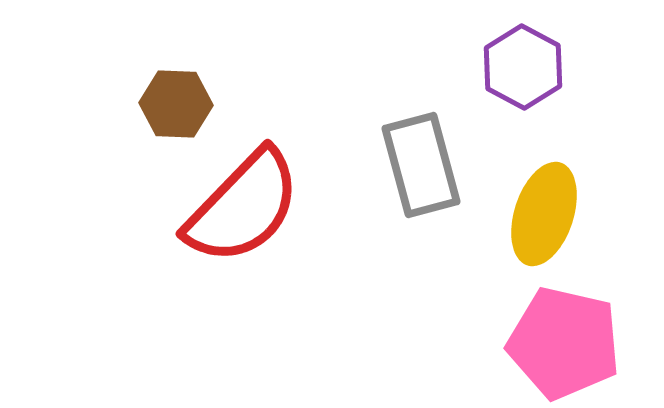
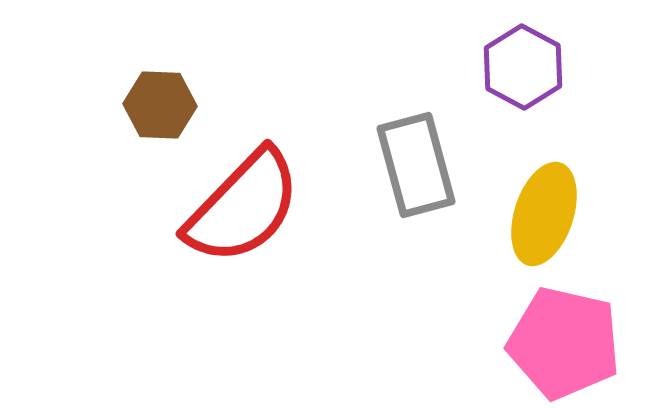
brown hexagon: moved 16 px left, 1 px down
gray rectangle: moved 5 px left
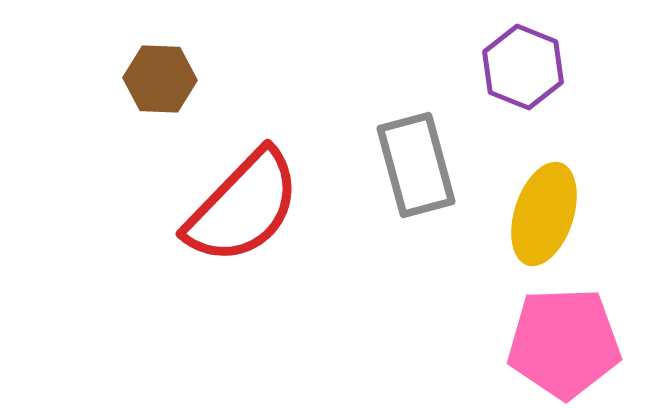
purple hexagon: rotated 6 degrees counterclockwise
brown hexagon: moved 26 px up
pink pentagon: rotated 15 degrees counterclockwise
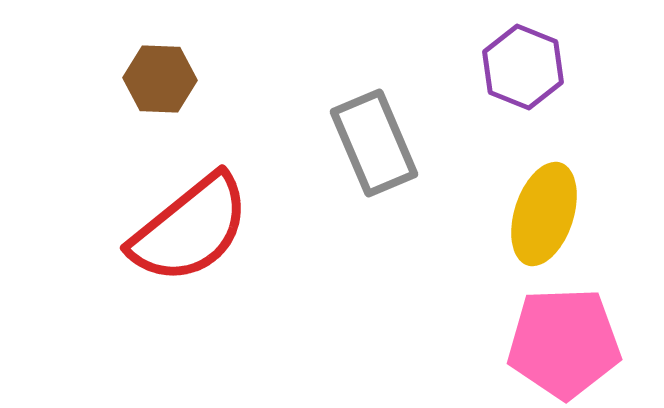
gray rectangle: moved 42 px left, 22 px up; rotated 8 degrees counterclockwise
red semicircle: moved 53 px left, 22 px down; rotated 7 degrees clockwise
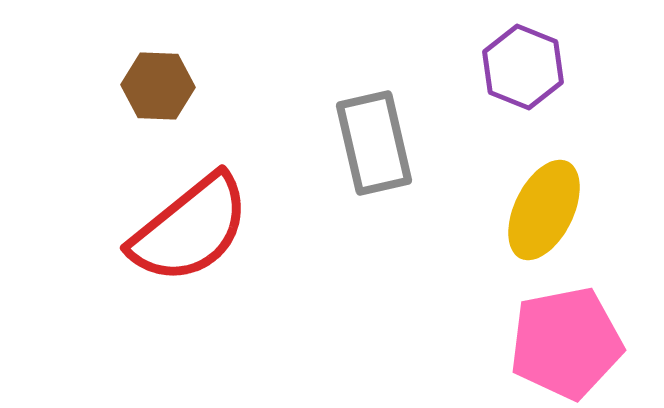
brown hexagon: moved 2 px left, 7 px down
gray rectangle: rotated 10 degrees clockwise
yellow ellipse: moved 4 px up; rotated 8 degrees clockwise
pink pentagon: moved 2 px right; rotated 9 degrees counterclockwise
